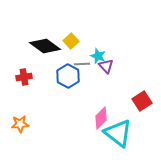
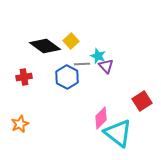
blue hexagon: moved 1 px left, 1 px down
orange star: rotated 18 degrees counterclockwise
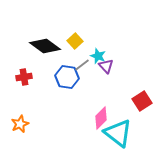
yellow square: moved 4 px right
gray line: moved 1 px down; rotated 35 degrees counterclockwise
blue hexagon: rotated 20 degrees counterclockwise
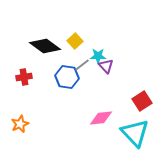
cyan star: rotated 21 degrees counterclockwise
pink diamond: rotated 40 degrees clockwise
cyan triangle: moved 17 px right; rotated 8 degrees clockwise
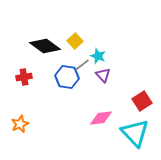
cyan star: rotated 21 degrees clockwise
purple triangle: moved 3 px left, 9 px down
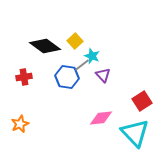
cyan star: moved 6 px left
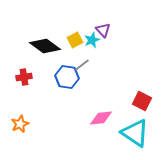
yellow square: moved 1 px up; rotated 14 degrees clockwise
cyan star: moved 16 px up; rotated 28 degrees clockwise
purple triangle: moved 45 px up
red square: rotated 30 degrees counterclockwise
cyan triangle: rotated 12 degrees counterclockwise
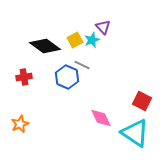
purple triangle: moved 3 px up
gray line: rotated 63 degrees clockwise
blue hexagon: rotated 15 degrees clockwise
pink diamond: rotated 70 degrees clockwise
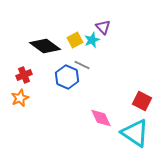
red cross: moved 2 px up; rotated 14 degrees counterclockwise
orange star: moved 26 px up
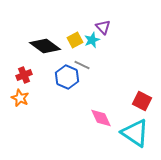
orange star: rotated 24 degrees counterclockwise
